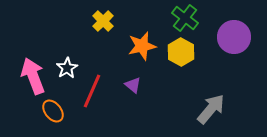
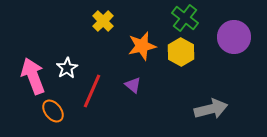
gray arrow: rotated 36 degrees clockwise
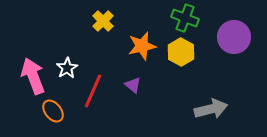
green cross: rotated 16 degrees counterclockwise
red line: moved 1 px right
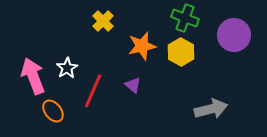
purple circle: moved 2 px up
